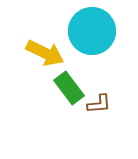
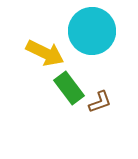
brown L-shape: moved 1 px right, 2 px up; rotated 15 degrees counterclockwise
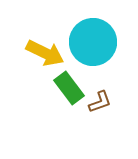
cyan circle: moved 1 px right, 11 px down
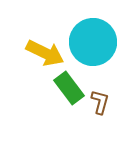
brown L-shape: rotated 55 degrees counterclockwise
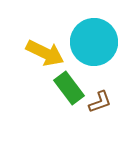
cyan circle: moved 1 px right
brown L-shape: rotated 55 degrees clockwise
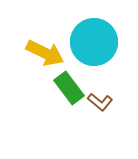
brown L-shape: rotated 60 degrees clockwise
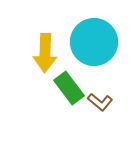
yellow arrow: rotated 66 degrees clockwise
